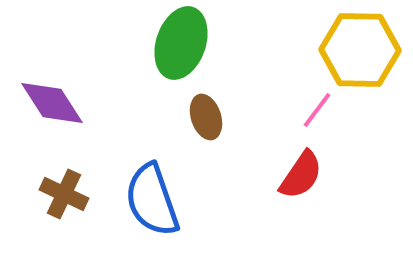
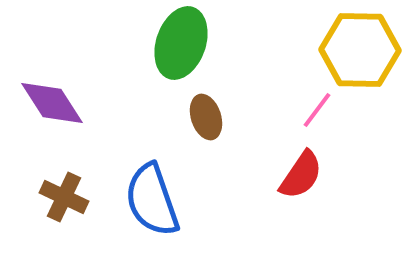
brown cross: moved 3 px down
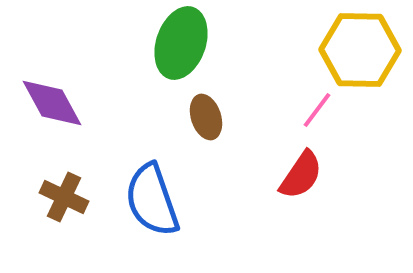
purple diamond: rotated 4 degrees clockwise
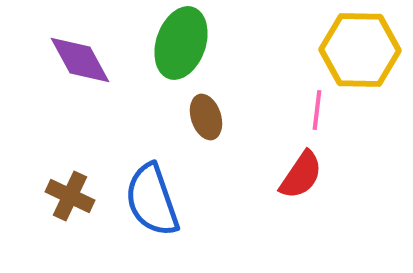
purple diamond: moved 28 px right, 43 px up
pink line: rotated 30 degrees counterclockwise
brown cross: moved 6 px right, 1 px up
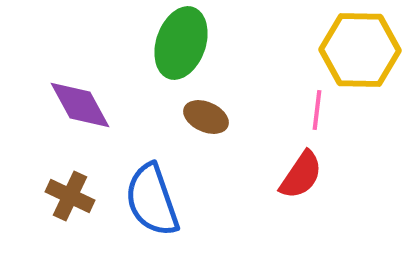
purple diamond: moved 45 px down
brown ellipse: rotated 48 degrees counterclockwise
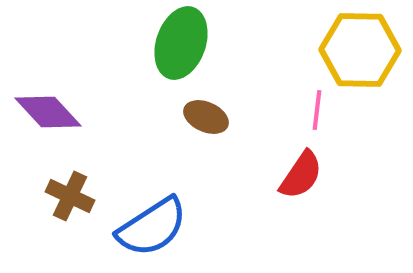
purple diamond: moved 32 px left, 7 px down; rotated 14 degrees counterclockwise
blue semicircle: moved 27 px down; rotated 104 degrees counterclockwise
